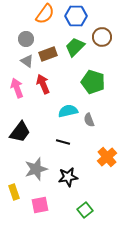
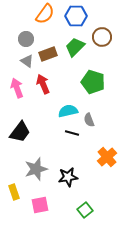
black line: moved 9 px right, 9 px up
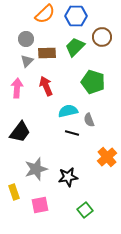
orange semicircle: rotated 10 degrees clockwise
brown rectangle: moved 1 px left, 1 px up; rotated 18 degrees clockwise
gray triangle: rotated 40 degrees clockwise
red arrow: moved 3 px right, 2 px down
pink arrow: rotated 24 degrees clockwise
